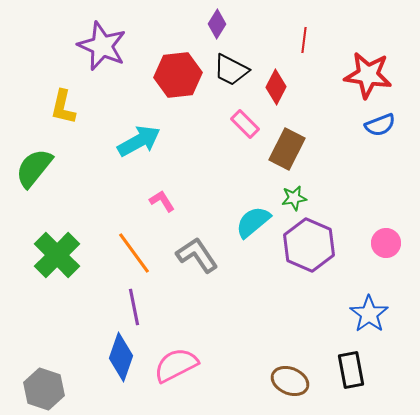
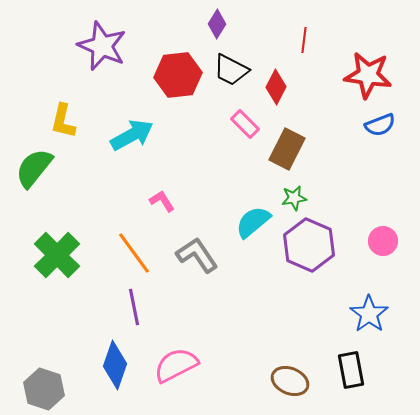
yellow L-shape: moved 14 px down
cyan arrow: moved 7 px left, 6 px up
pink circle: moved 3 px left, 2 px up
blue diamond: moved 6 px left, 8 px down
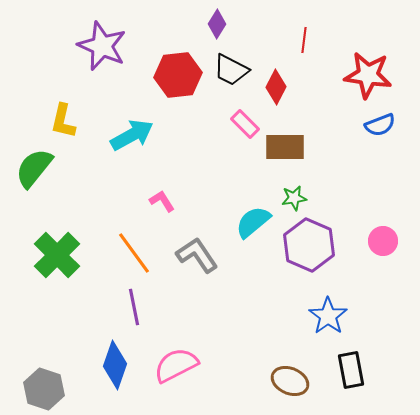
brown rectangle: moved 2 px left, 2 px up; rotated 63 degrees clockwise
blue star: moved 41 px left, 2 px down
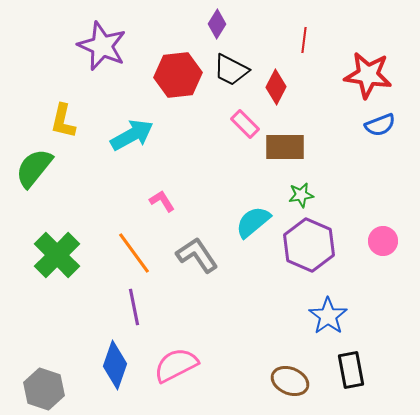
green star: moved 7 px right, 3 px up
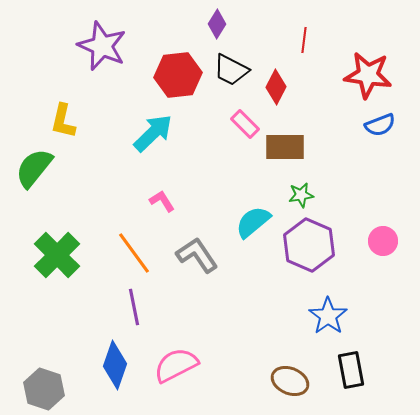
cyan arrow: moved 21 px right, 2 px up; rotated 15 degrees counterclockwise
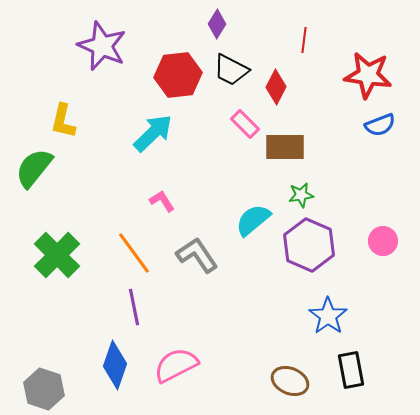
cyan semicircle: moved 2 px up
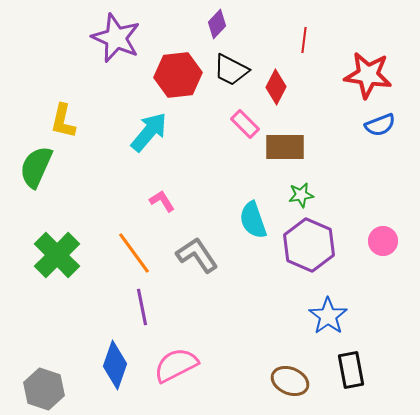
purple diamond: rotated 12 degrees clockwise
purple star: moved 14 px right, 8 px up
cyan arrow: moved 4 px left, 1 px up; rotated 6 degrees counterclockwise
green semicircle: moved 2 px right, 1 px up; rotated 15 degrees counterclockwise
cyan semicircle: rotated 69 degrees counterclockwise
purple line: moved 8 px right
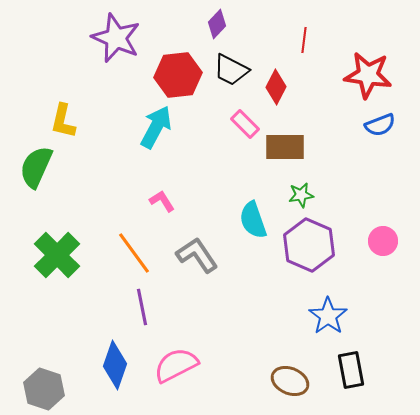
cyan arrow: moved 7 px right, 5 px up; rotated 12 degrees counterclockwise
